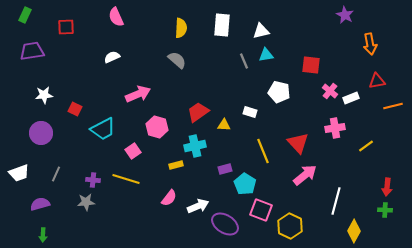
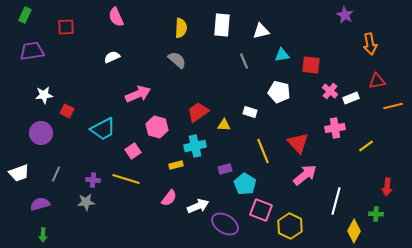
cyan triangle at (266, 55): moved 16 px right
red square at (75, 109): moved 8 px left, 2 px down
green cross at (385, 210): moved 9 px left, 4 px down
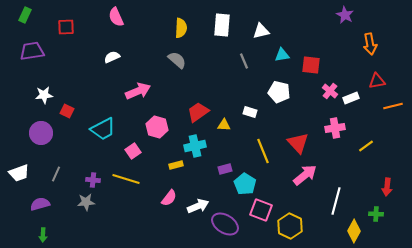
pink arrow at (138, 94): moved 3 px up
